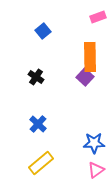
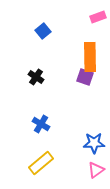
purple square: rotated 24 degrees counterclockwise
blue cross: moved 3 px right; rotated 12 degrees counterclockwise
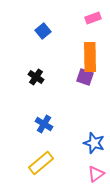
pink rectangle: moved 5 px left, 1 px down
blue cross: moved 3 px right
blue star: rotated 20 degrees clockwise
pink triangle: moved 4 px down
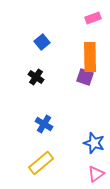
blue square: moved 1 px left, 11 px down
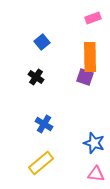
pink triangle: rotated 42 degrees clockwise
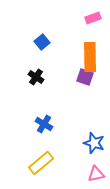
pink triangle: rotated 18 degrees counterclockwise
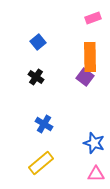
blue square: moved 4 px left
purple square: rotated 18 degrees clockwise
pink triangle: rotated 12 degrees clockwise
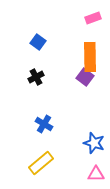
blue square: rotated 14 degrees counterclockwise
black cross: rotated 28 degrees clockwise
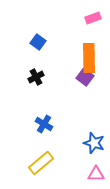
orange rectangle: moved 1 px left, 1 px down
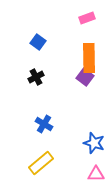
pink rectangle: moved 6 px left
